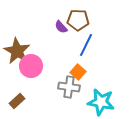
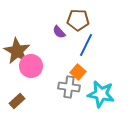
purple semicircle: moved 2 px left, 5 px down
cyan star: moved 8 px up
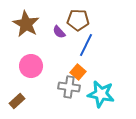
brown star: moved 9 px right, 27 px up
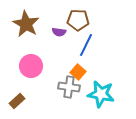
purple semicircle: rotated 40 degrees counterclockwise
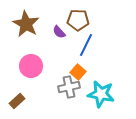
purple semicircle: rotated 40 degrees clockwise
gray cross: rotated 20 degrees counterclockwise
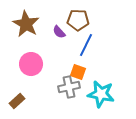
pink circle: moved 2 px up
orange square: rotated 21 degrees counterclockwise
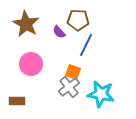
orange square: moved 5 px left
gray cross: rotated 25 degrees counterclockwise
brown rectangle: rotated 42 degrees clockwise
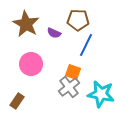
purple semicircle: moved 5 px left, 1 px down; rotated 24 degrees counterclockwise
brown rectangle: rotated 56 degrees counterclockwise
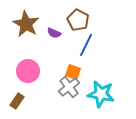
brown pentagon: rotated 25 degrees clockwise
pink circle: moved 3 px left, 7 px down
